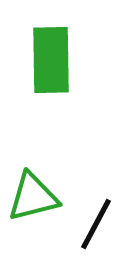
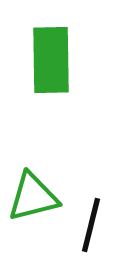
black line: moved 5 px left, 1 px down; rotated 14 degrees counterclockwise
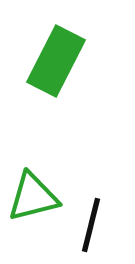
green rectangle: moved 5 px right, 1 px down; rotated 28 degrees clockwise
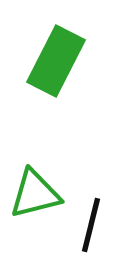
green triangle: moved 2 px right, 3 px up
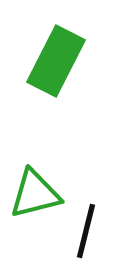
black line: moved 5 px left, 6 px down
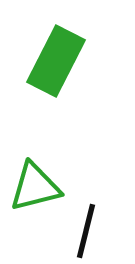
green triangle: moved 7 px up
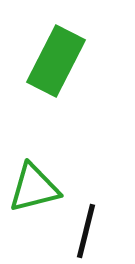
green triangle: moved 1 px left, 1 px down
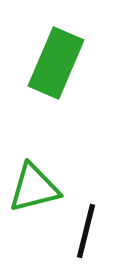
green rectangle: moved 2 px down; rotated 4 degrees counterclockwise
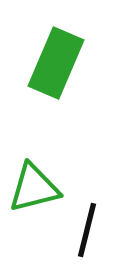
black line: moved 1 px right, 1 px up
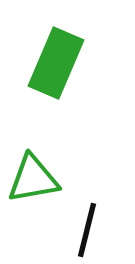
green triangle: moved 1 px left, 9 px up; rotated 4 degrees clockwise
